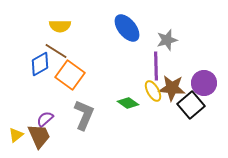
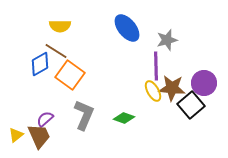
green diamond: moved 4 px left, 15 px down; rotated 15 degrees counterclockwise
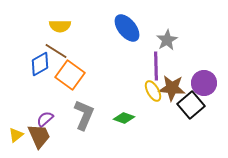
gray star: rotated 15 degrees counterclockwise
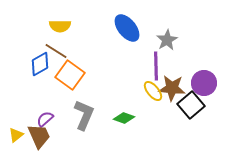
yellow ellipse: rotated 10 degrees counterclockwise
